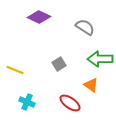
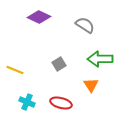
gray semicircle: moved 2 px up
orange triangle: rotated 21 degrees clockwise
red ellipse: moved 9 px left; rotated 20 degrees counterclockwise
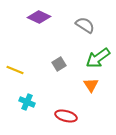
green arrow: moved 2 px left, 1 px up; rotated 35 degrees counterclockwise
red ellipse: moved 5 px right, 13 px down
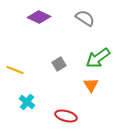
gray semicircle: moved 7 px up
cyan cross: rotated 14 degrees clockwise
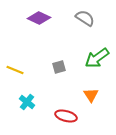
purple diamond: moved 1 px down
green arrow: moved 1 px left
gray square: moved 3 px down; rotated 16 degrees clockwise
orange triangle: moved 10 px down
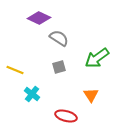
gray semicircle: moved 26 px left, 20 px down
cyan cross: moved 5 px right, 8 px up
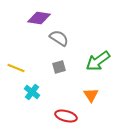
purple diamond: rotated 15 degrees counterclockwise
green arrow: moved 1 px right, 3 px down
yellow line: moved 1 px right, 2 px up
cyan cross: moved 2 px up
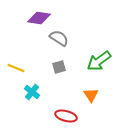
green arrow: moved 1 px right
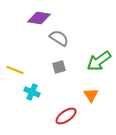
yellow line: moved 1 px left, 2 px down
cyan cross: rotated 14 degrees counterclockwise
red ellipse: rotated 50 degrees counterclockwise
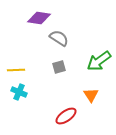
yellow line: moved 1 px right; rotated 24 degrees counterclockwise
cyan cross: moved 13 px left
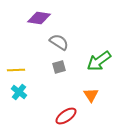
gray semicircle: moved 4 px down
cyan cross: rotated 14 degrees clockwise
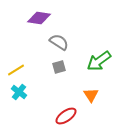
yellow line: rotated 30 degrees counterclockwise
